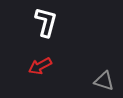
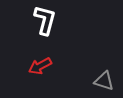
white L-shape: moved 1 px left, 2 px up
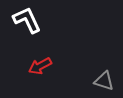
white L-shape: moved 18 px left; rotated 40 degrees counterclockwise
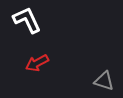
red arrow: moved 3 px left, 3 px up
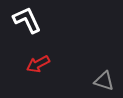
red arrow: moved 1 px right, 1 px down
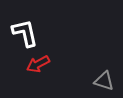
white L-shape: moved 2 px left, 13 px down; rotated 12 degrees clockwise
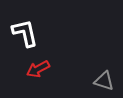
red arrow: moved 5 px down
